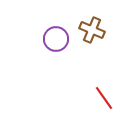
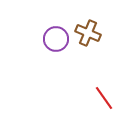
brown cross: moved 4 px left, 3 px down
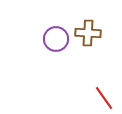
brown cross: rotated 20 degrees counterclockwise
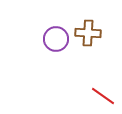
red line: moved 1 px left, 2 px up; rotated 20 degrees counterclockwise
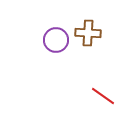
purple circle: moved 1 px down
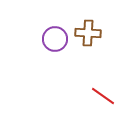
purple circle: moved 1 px left, 1 px up
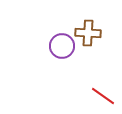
purple circle: moved 7 px right, 7 px down
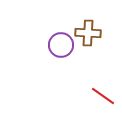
purple circle: moved 1 px left, 1 px up
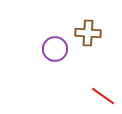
purple circle: moved 6 px left, 4 px down
